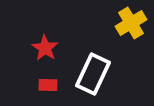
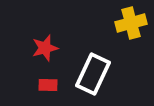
yellow cross: rotated 16 degrees clockwise
red star: rotated 24 degrees clockwise
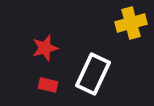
red rectangle: rotated 12 degrees clockwise
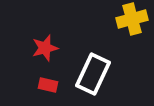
yellow cross: moved 1 px right, 4 px up
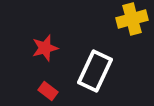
white rectangle: moved 2 px right, 3 px up
red rectangle: moved 6 px down; rotated 24 degrees clockwise
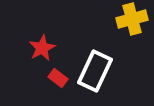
red star: moved 3 px left; rotated 12 degrees counterclockwise
red rectangle: moved 10 px right, 13 px up
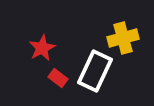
yellow cross: moved 9 px left, 19 px down
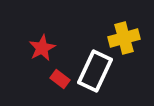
yellow cross: moved 1 px right
red rectangle: moved 2 px right, 1 px down
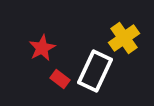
yellow cross: rotated 20 degrees counterclockwise
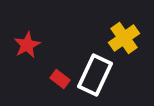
red star: moved 15 px left, 3 px up
white rectangle: moved 4 px down
